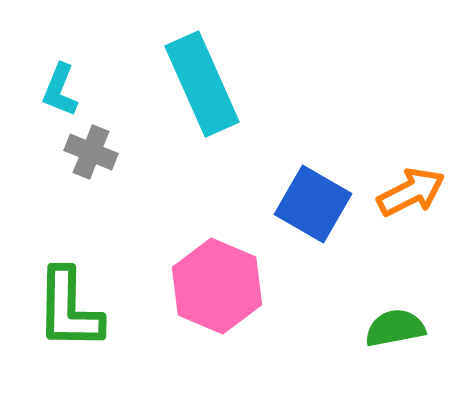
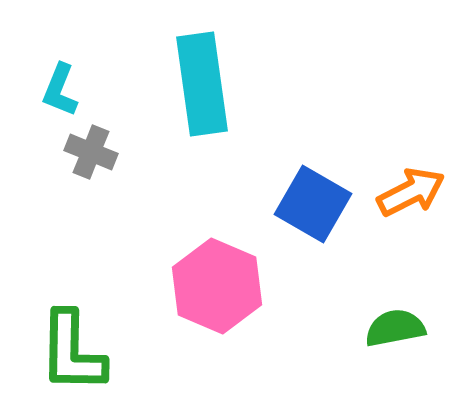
cyan rectangle: rotated 16 degrees clockwise
green L-shape: moved 3 px right, 43 px down
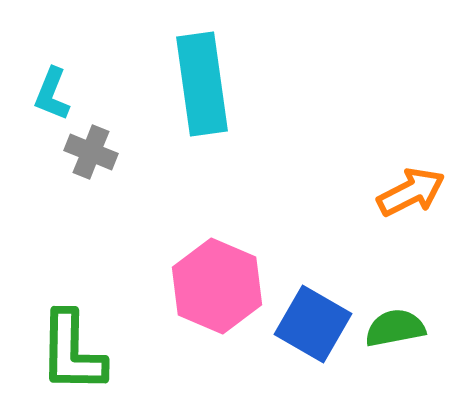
cyan L-shape: moved 8 px left, 4 px down
blue square: moved 120 px down
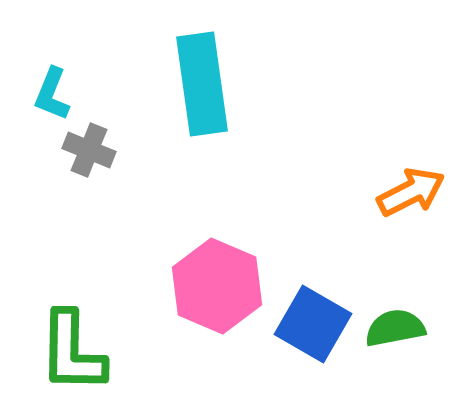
gray cross: moved 2 px left, 2 px up
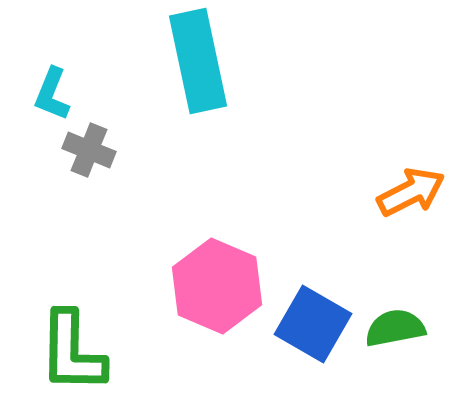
cyan rectangle: moved 4 px left, 23 px up; rotated 4 degrees counterclockwise
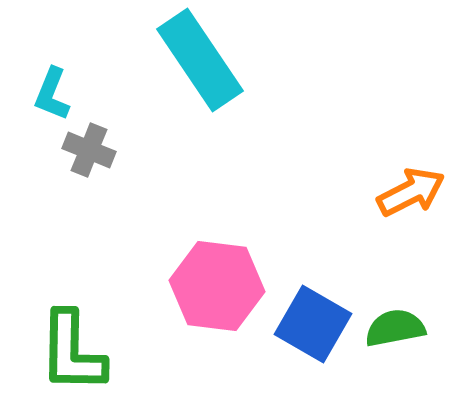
cyan rectangle: moved 2 px right, 1 px up; rotated 22 degrees counterclockwise
pink hexagon: rotated 16 degrees counterclockwise
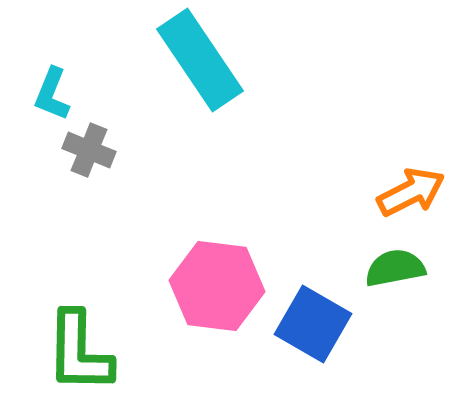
green semicircle: moved 60 px up
green L-shape: moved 7 px right
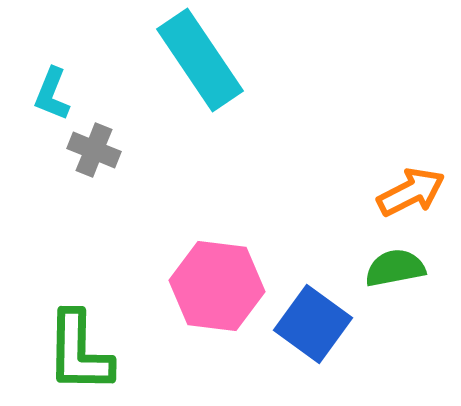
gray cross: moved 5 px right
blue square: rotated 6 degrees clockwise
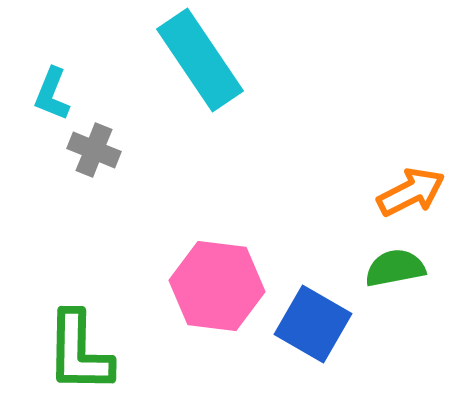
blue square: rotated 6 degrees counterclockwise
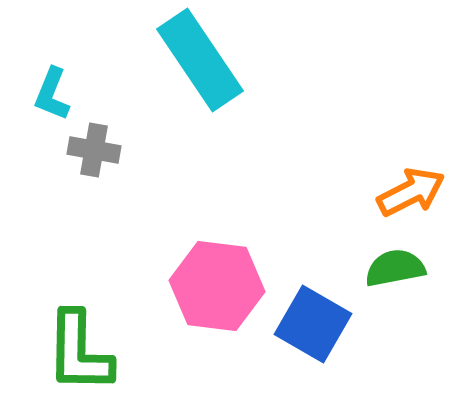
gray cross: rotated 12 degrees counterclockwise
